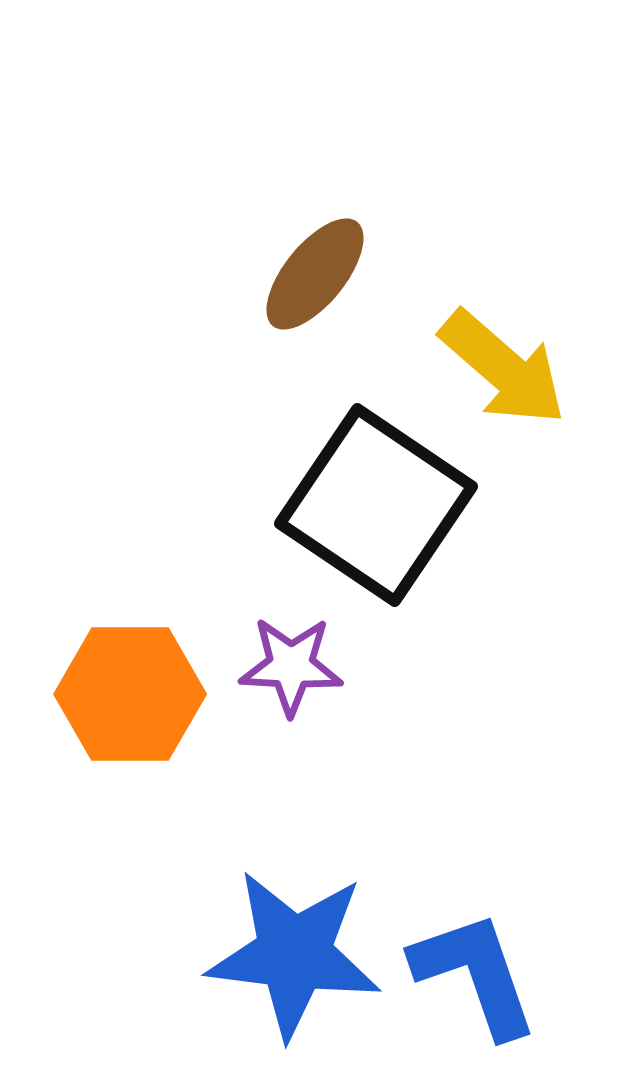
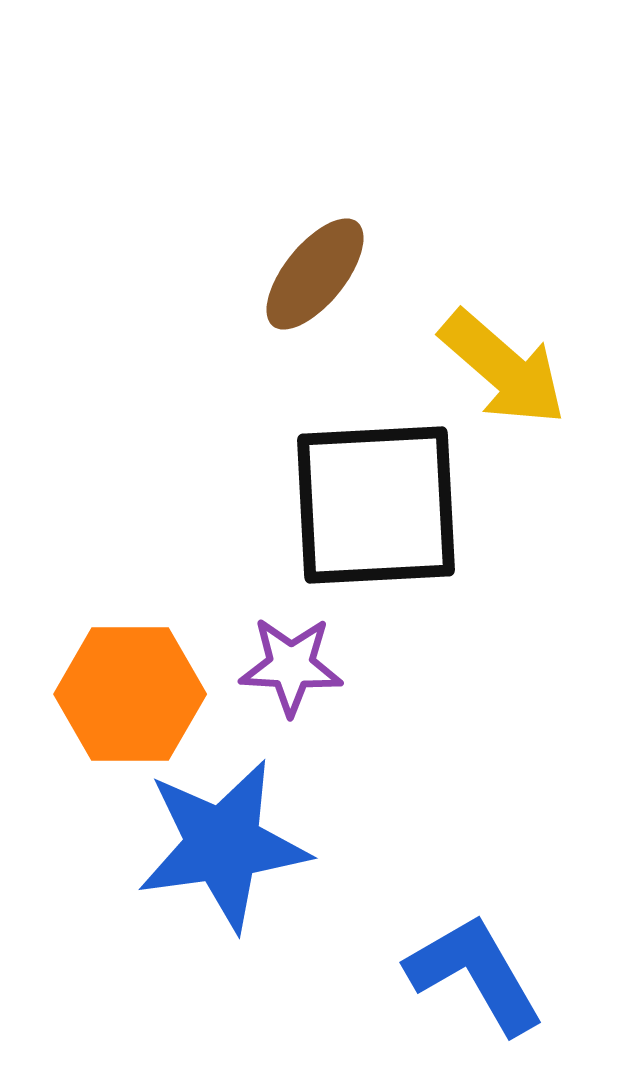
black square: rotated 37 degrees counterclockwise
blue star: moved 71 px left, 109 px up; rotated 15 degrees counterclockwise
blue L-shape: rotated 11 degrees counterclockwise
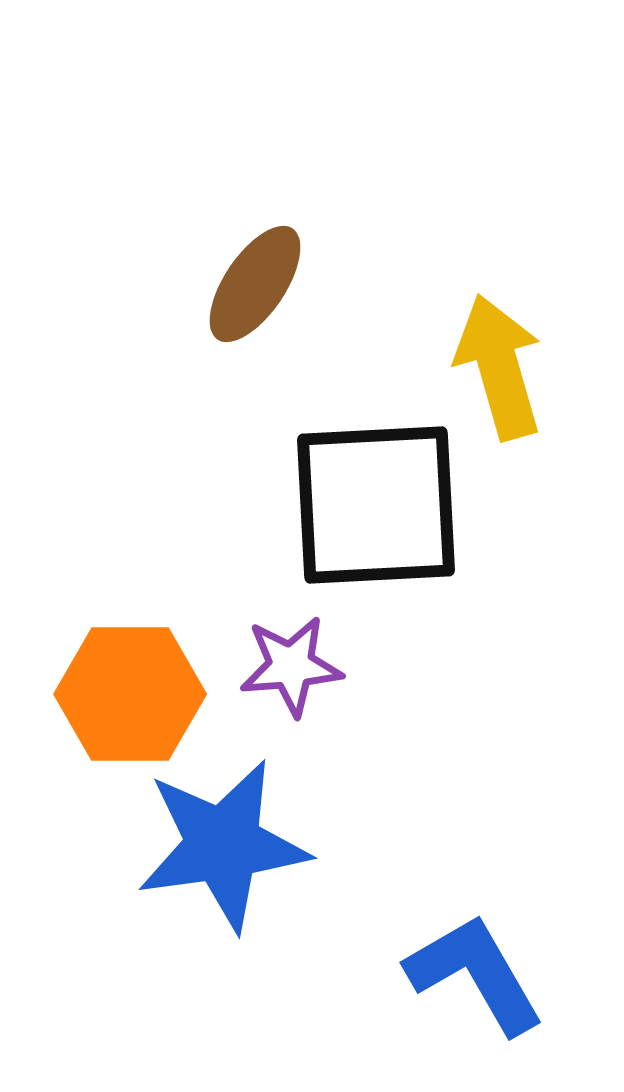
brown ellipse: moved 60 px left, 10 px down; rotated 5 degrees counterclockwise
yellow arrow: moved 4 px left, 1 px up; rotated 147 degrees counterclockwise
purple star: rotated 8 degrees counterclockwise
